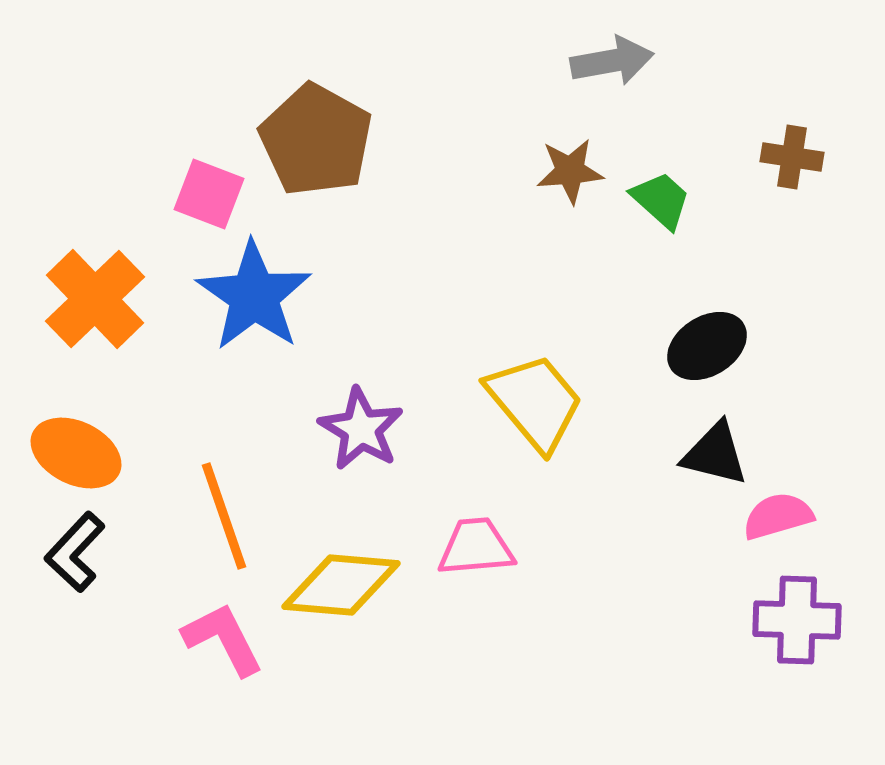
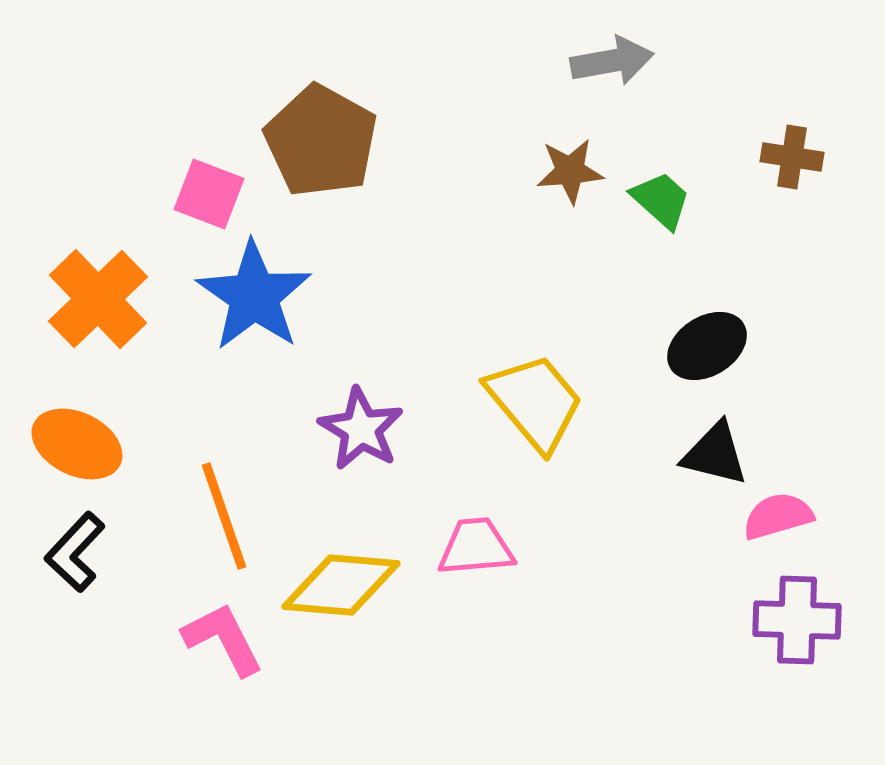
brown pentagon: moved 5 px right, 1 px down
orange cross: moved 3 px right
orange ellipse: moved 1 px right, 9 px up
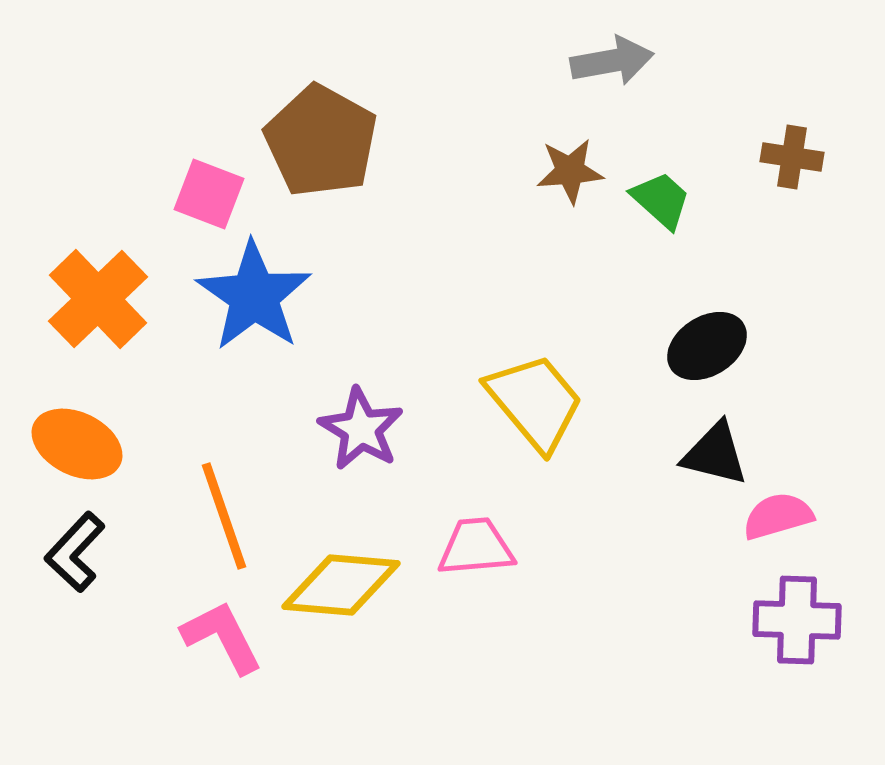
pink L-shape: moved 1 px left, 2 px up
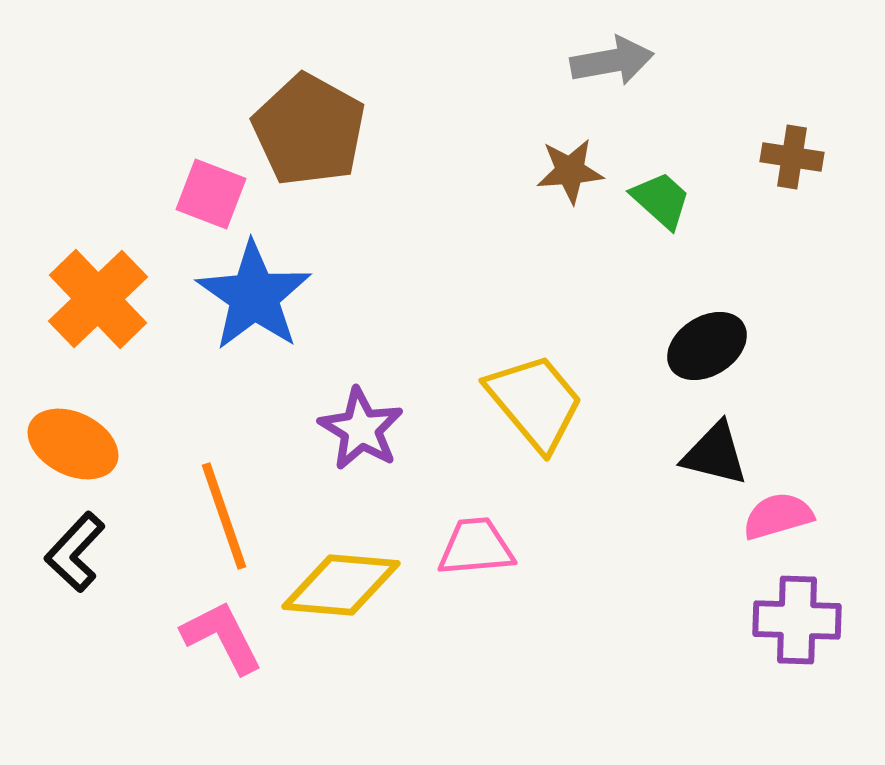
brown pentagon: moved 12 px left, 11 px up
pink square: moved 2 px right
orange ellipse: moved 4 px left
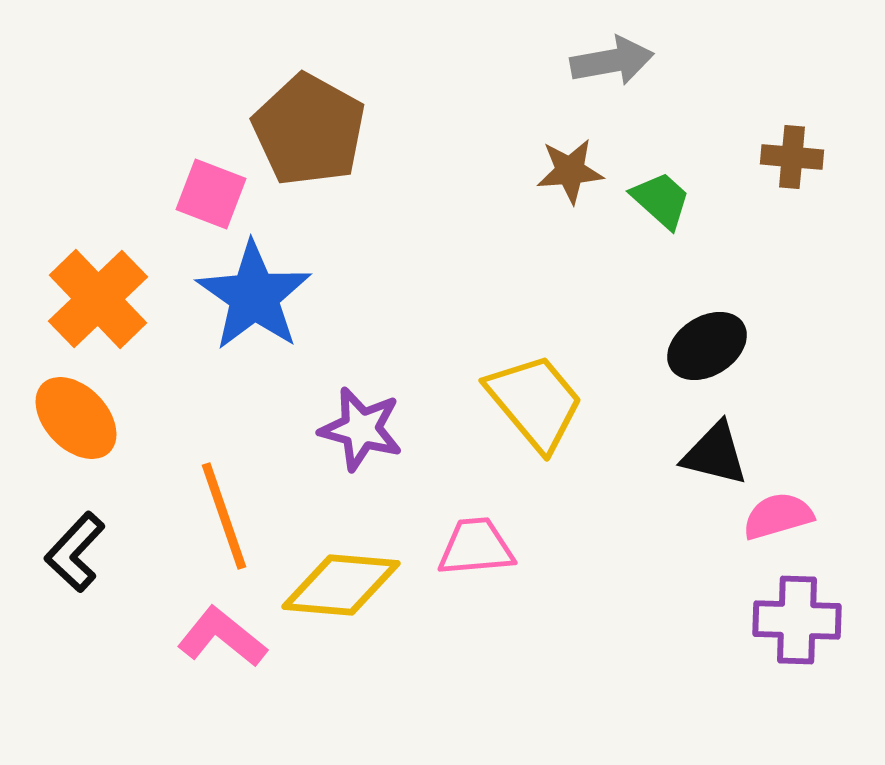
brown cross: rotated 4 degrees counterclockwise
purple star: rotated 16 degrees counterclockwise
orange ellipse: moved 3 px right, 26 px up; rotated 20 degrees clockwise
pink L-shape: rotated 24 degrees counterclockwise
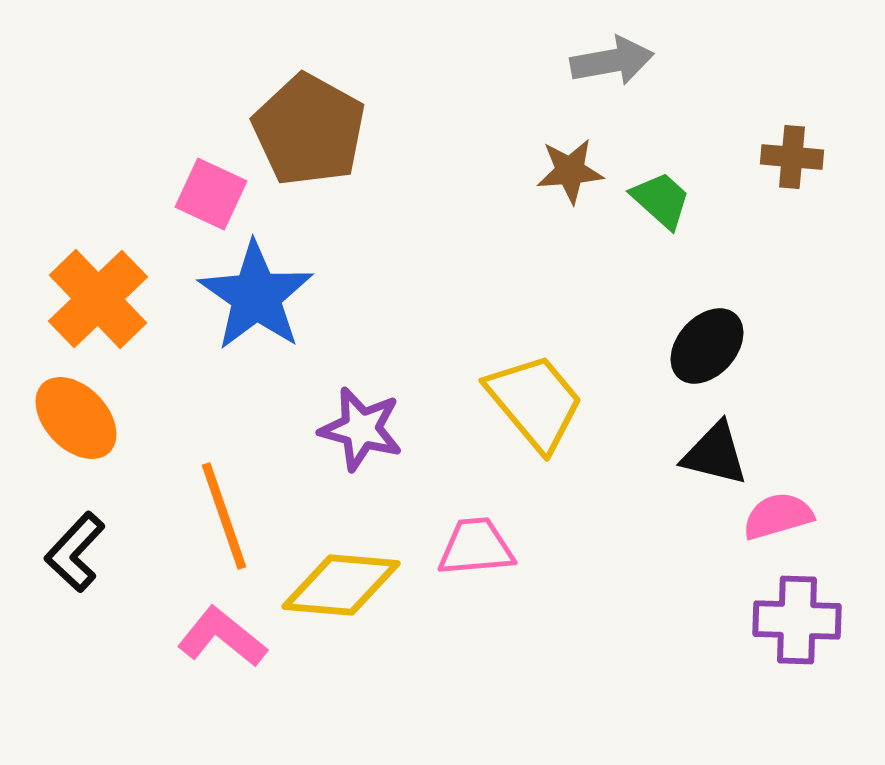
pink square: rotated 4 degrees clockwise
blue star: moved 2 px right
black ellipse: rotated 16 degrees counterclockwise
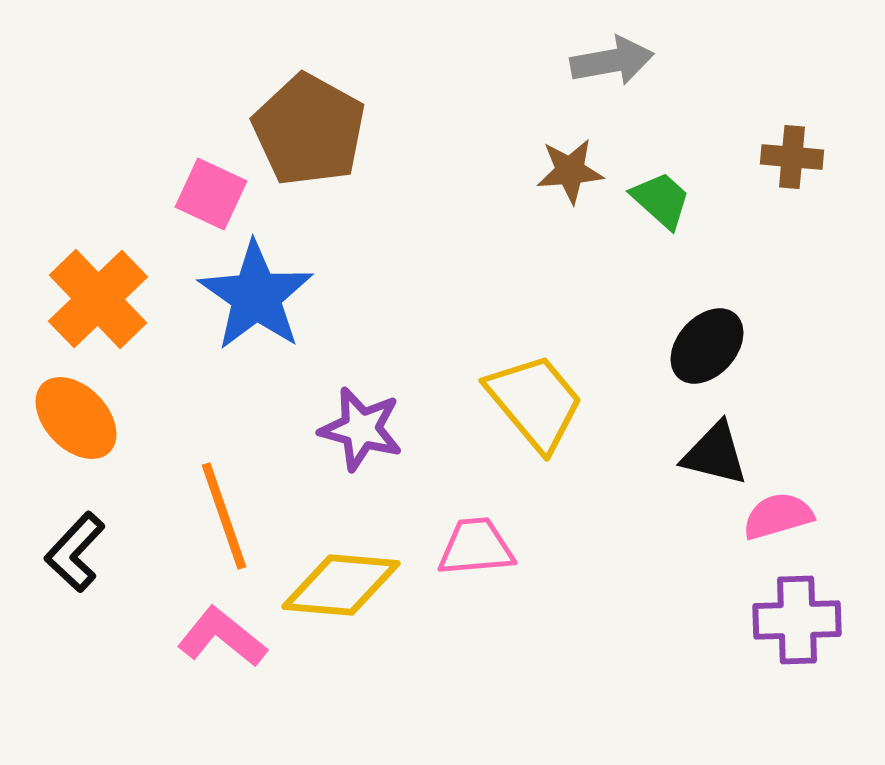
purple cross: rotated 4 degrees counterclockwise
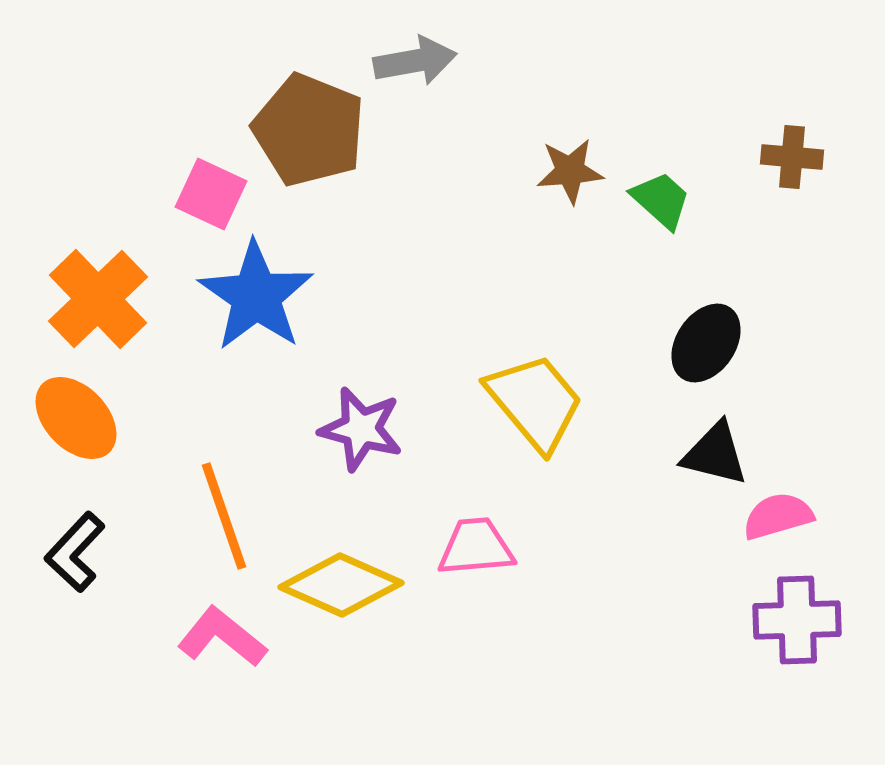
gray arrow: moved 197 px left
brown pentagon: rotated 7 degrees counterclockwise
black ellipse: moved 1 px left, 3 px up; rotated 8 degrees counterclockwise
yellow diamond: rotated 19 degrees clockwise
